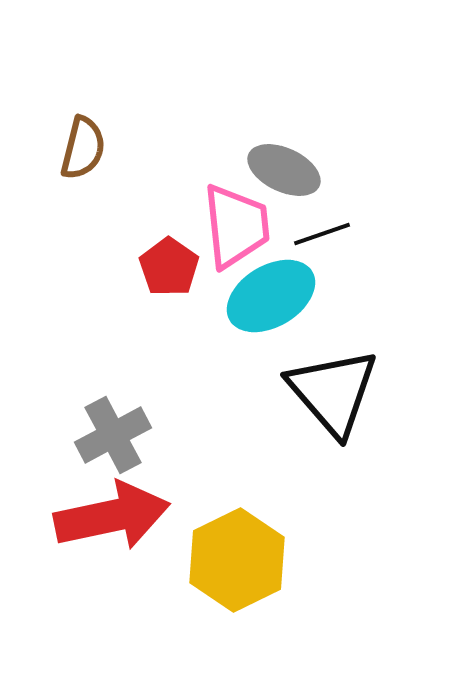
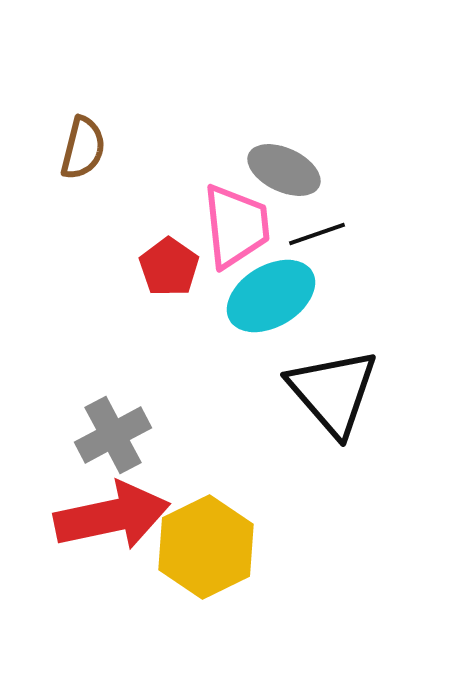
black line: moved 5 px left
yellow hexagon: moved 31 px left, 13 px up
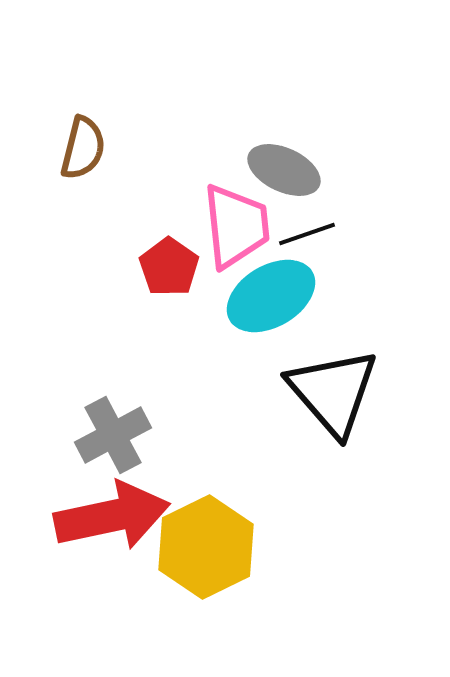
black line: moved 10 px left
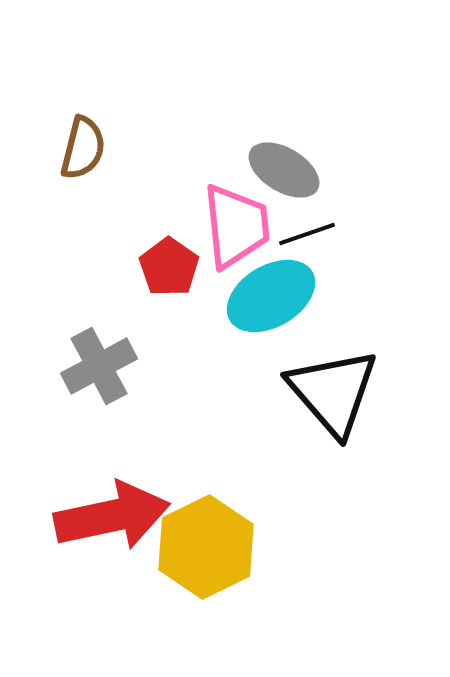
gray ellipse: rotated 6 degrees clockwise
gray cross: moved 14 px left, 69 px up
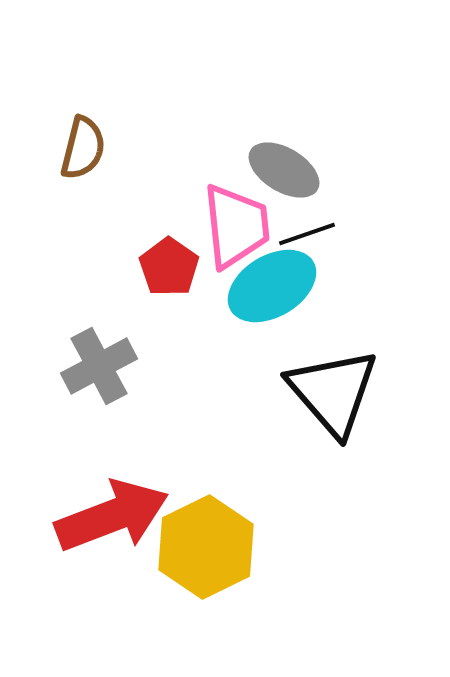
cyan ellipse: moved 1 px right, 10 px up
red arrow: rotated 9 degrees counterclockwise
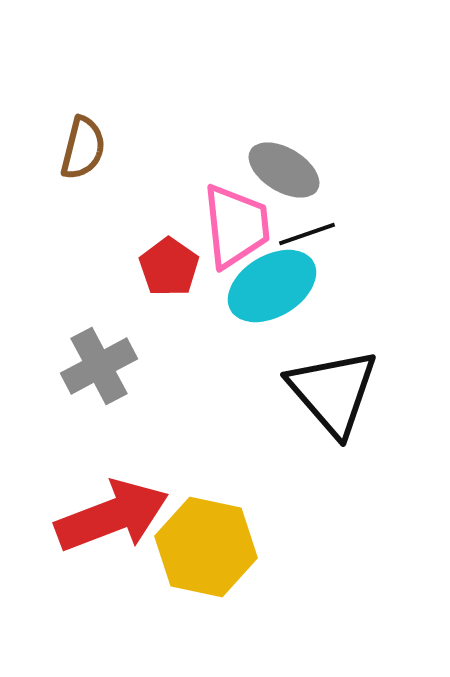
yellow hexagon: rotated 22 degrees counterclockwise
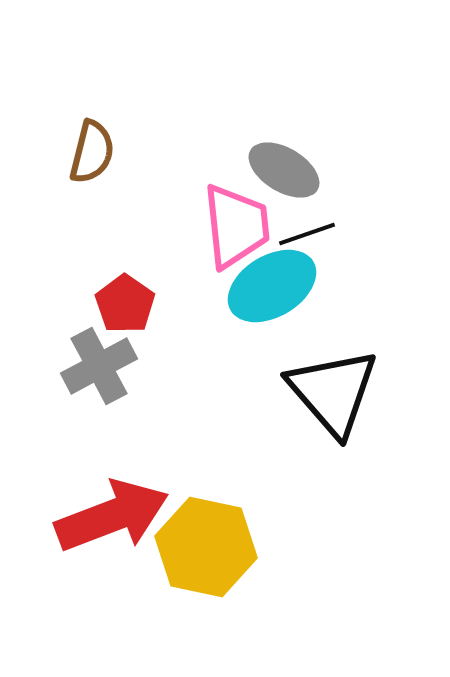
brown semicircle: moved 9 px right, 4 px down
red pentagon: moved 44 px left, 37 px down
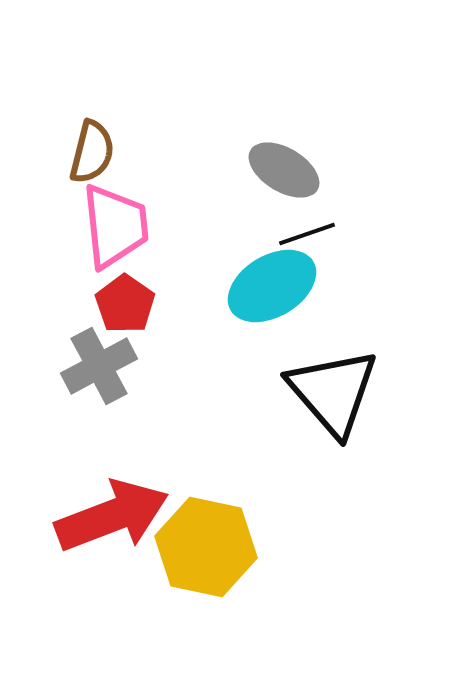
pink trapezoid: moved 121 px left
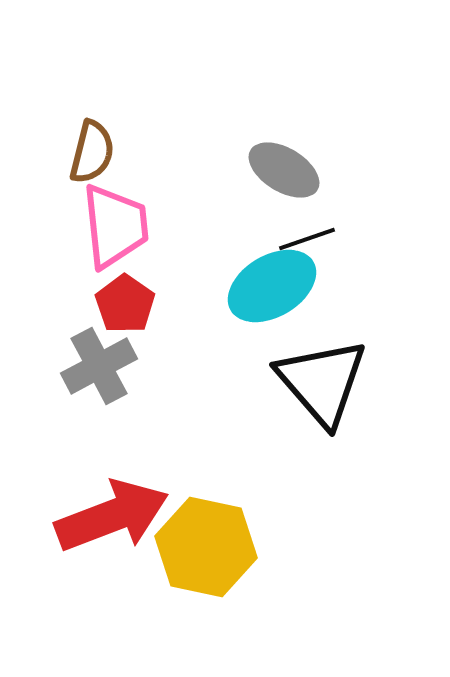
black line: moved 5 px down
black triangle: moved 11 px left, 10 px up
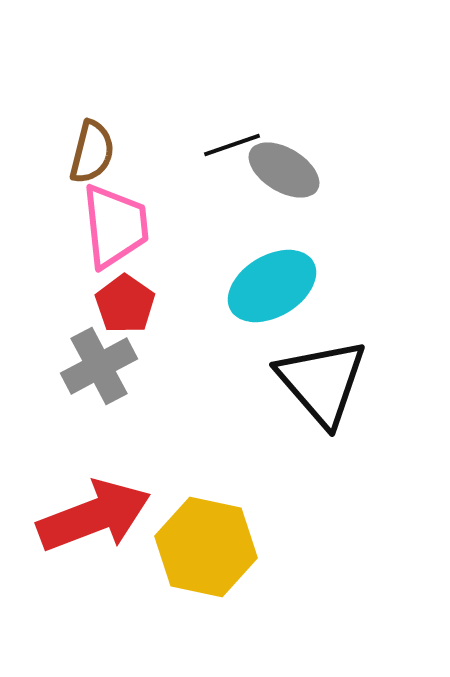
black line: moved 75 px left, 94 px up
red arrow: moved 18 px left
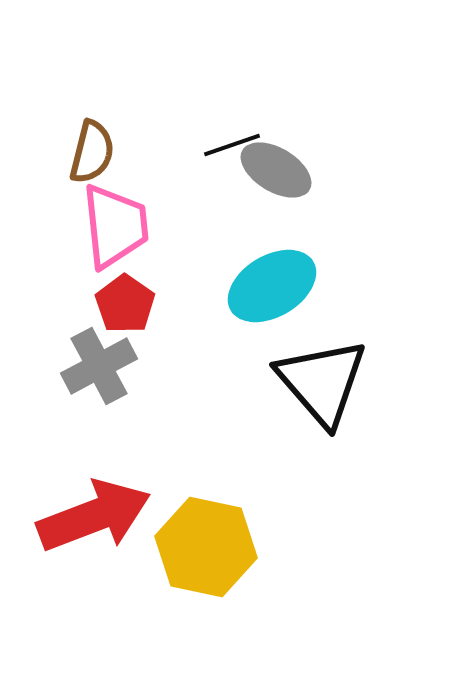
gray ellipse: moved 8 px left
